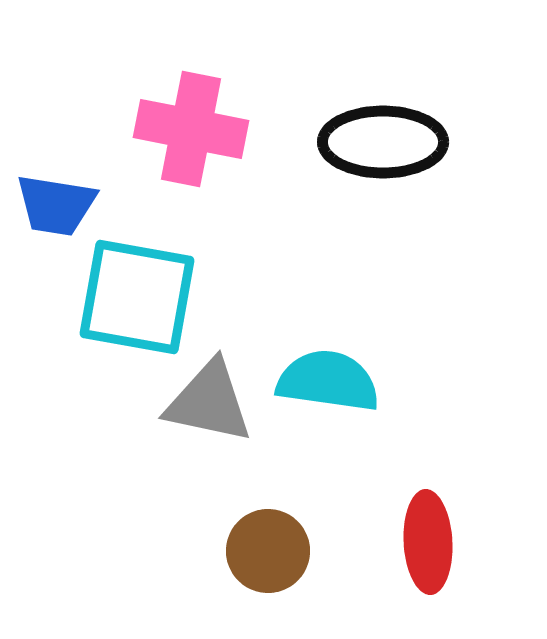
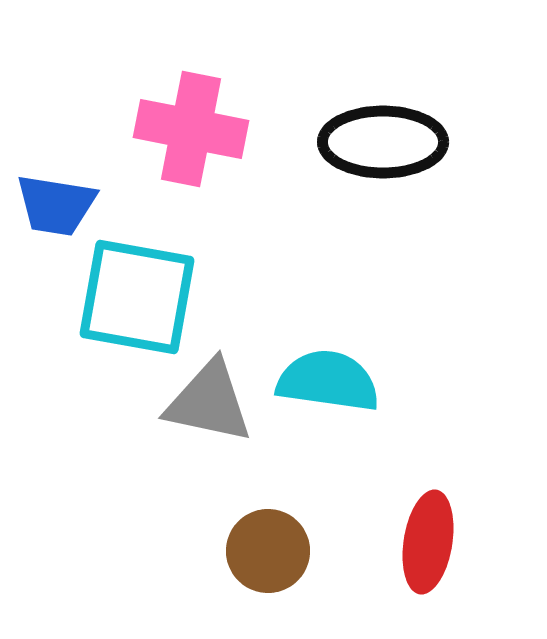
red ellipse: rotated 12 degrees clockwise
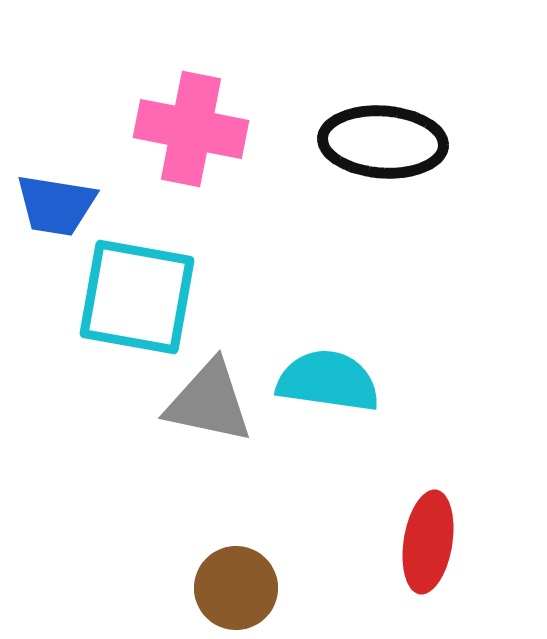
black ellipse: rotated 4 degrees clockwise
brown circle: moved 32 px left, 37 px down
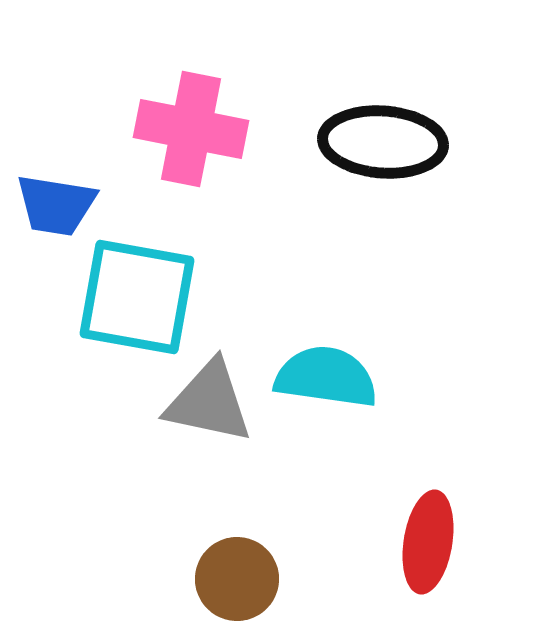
cyan semicircle: moved 2 px left, 4 px up
brown circle: moved 1 px right, 9 px up
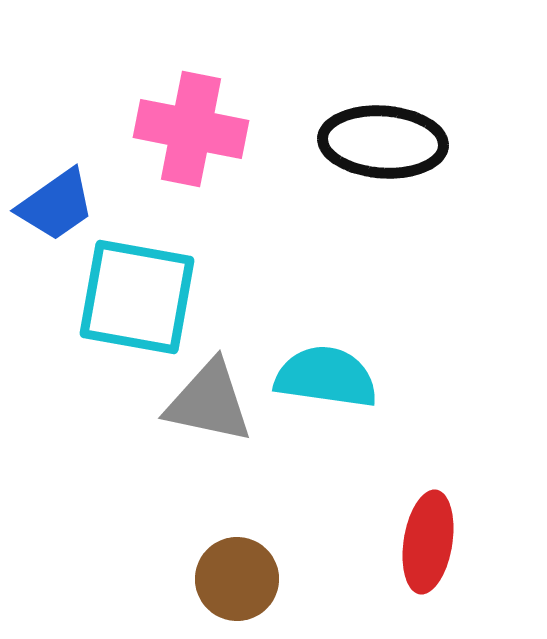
blue trapezoid: rotated 44 degrees counterclockwise
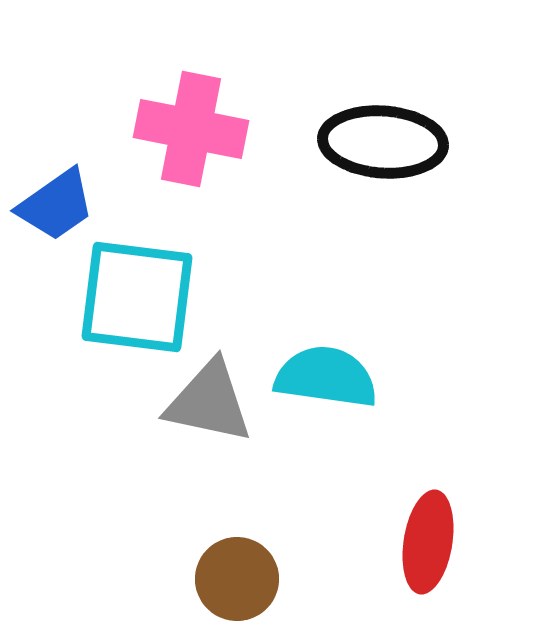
cyan square: rotated 3 degrees counterclockwise
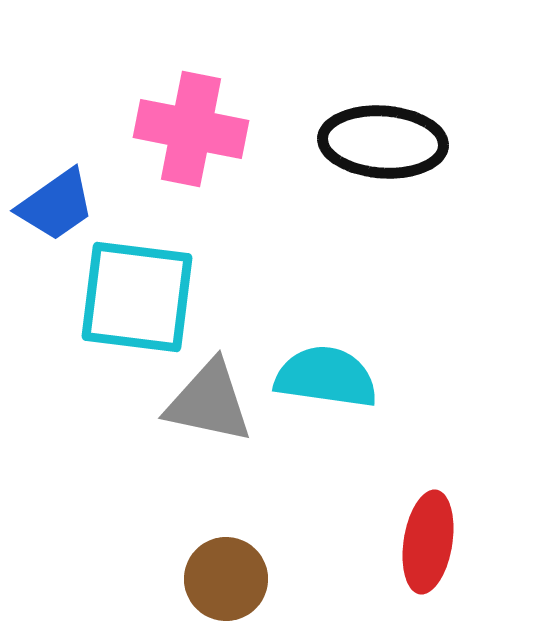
brown circle: moved 11 px left
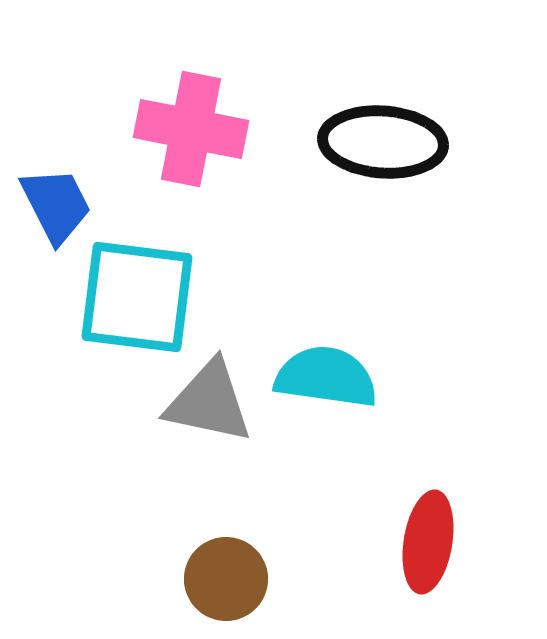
blue trapezoid: rotated 82 degrees counterclockwise
